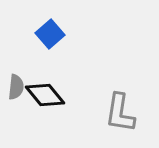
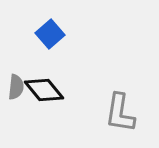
black diamond: moved 1 px left, 5 px up
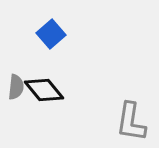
blue square: moved 1 px right
gray L-shape: moved 11 px right, 9 px down
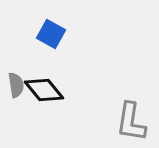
blue square: rotated 20 degrees counterclockwise
gray semicircle: moved 2 px up; rotated 15 degrees counterclockwise
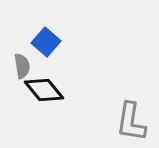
blue square: moved 5 px left, 8 px down; rotated 12 degrees clockwise
gray semicircle: moved 6 px right, 19 px up
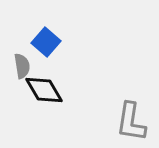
black diamond: rotated 9 degrees clockwise
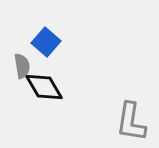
black diamond: moved 3 px up
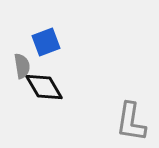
blue square: rotated 28 degrees clockwise
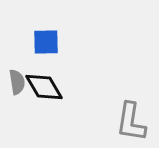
blue square: rotated 20 degrees clockwise
gray semicircle: moved 5 px left, 16 px down
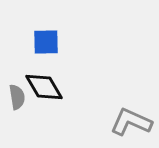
gray semicircle: moved 15 px down
gray L-shape: rotated 105 degrees clockwise
